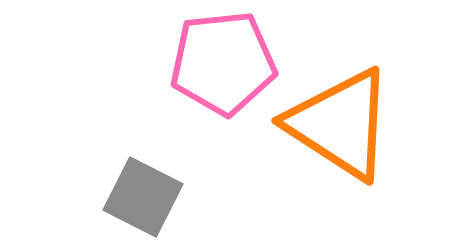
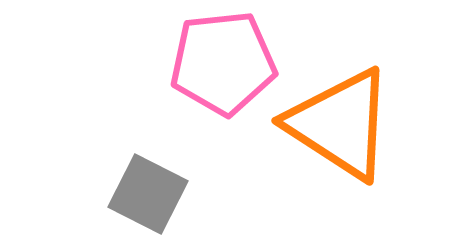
gray square: moved 5 px right, 3 px up
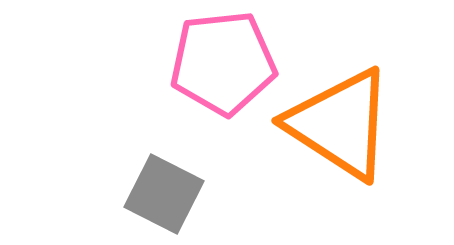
gray square: moved 16 px right
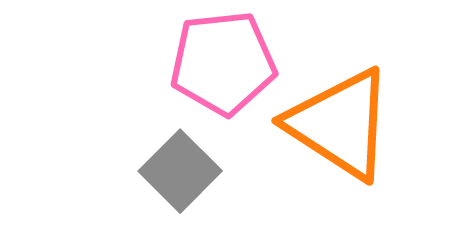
gray square: moved 16 px right, 23 px up; rotated 18 degrees clockwise
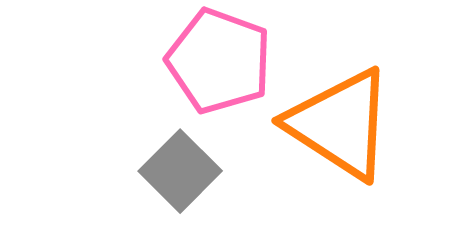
pink pentagon: moved 4 px left, 2 px up; rotated 26 degrees clockwise
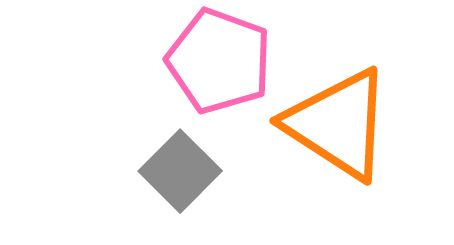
orange triangle: moved 2 px left
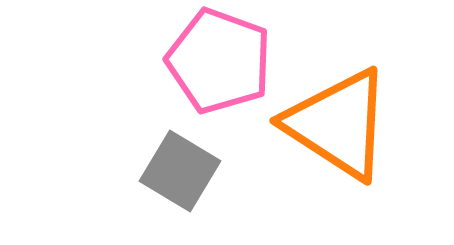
gray square: rotated 14 degrees counterclockwise
